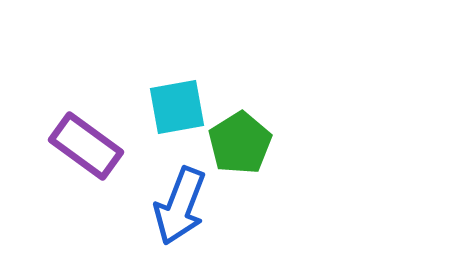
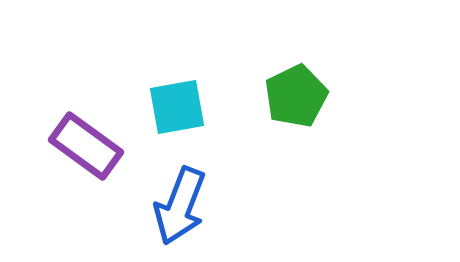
green pentagon: moved 56 px right, 47 px up; rotated 6 degrees clockwise
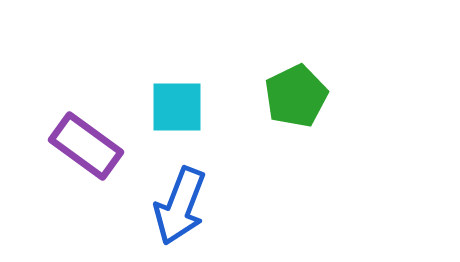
cyan square: rotated 10 degrees clockwise
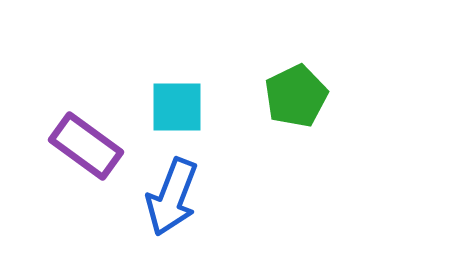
blue arrow: moved 8 px left, 9 px up
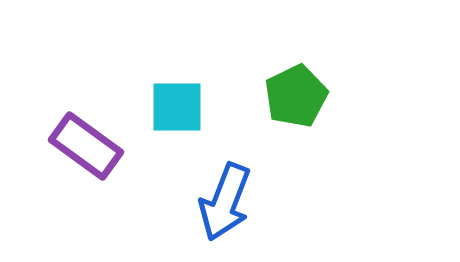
blue arrow: moved 53 px right, 5 px down
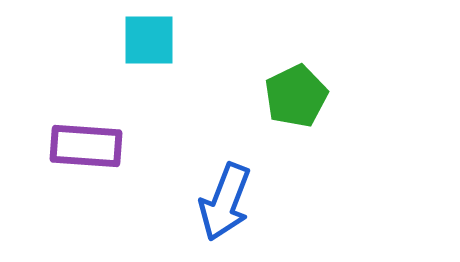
cyan square: moved 28 px left, 67 px up
purple rectangle: rotated 32 degrees counterclockwise
